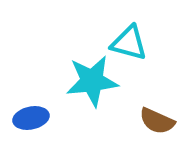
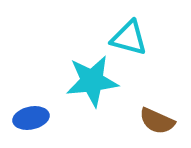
cyan triangle: moved 5 px up
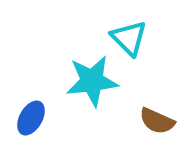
cyan triangle: rotated 30 degrees clockwise
blue ellipse: rotated 48 degrees counterclockwise
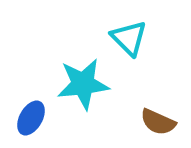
cyan star: moved 9 px left, 3 px down
brown semicircle: moved 1 px right, 1 px down
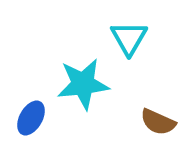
cyan triangle: rotated 15 degrees clockwise
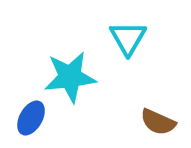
cyan triangle: moved 1 px left
cyan star: moved 13 px left, 7 px up
